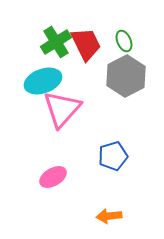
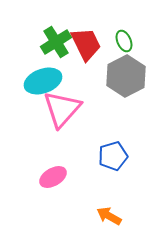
orange arrow: rotated 35 degrees clockwise
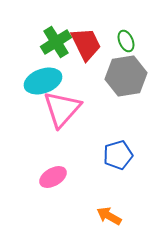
green ellipse: moved 2 px right
gray hexagon: rotated 18 degrees clockwise
blue pentagon: moved 5 px right, 1 px up
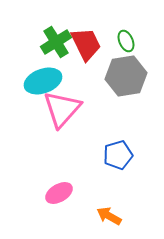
pink ellipse: moved 6 px right, 16 px down
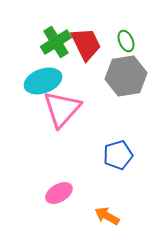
orange arrow: moved 2 px left
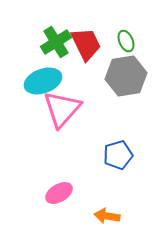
orange arrow: rotated 20 degrees counterclockwise
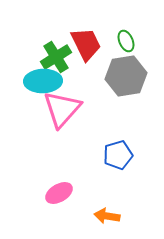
green cross: moved 15 px down
cyan ellipse: rotated 18 degrees clockwise
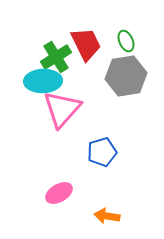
blue pentagon: moved 16 px left, 3 px up
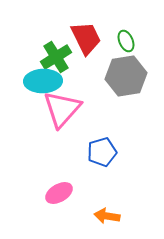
red trapezoid: moved 6 px up
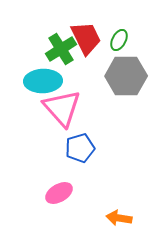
green ellipse: moved 7 px left, 1 px up; rotated 50 degrees clockwise
green cross: moved 5 px right, 8 px up
gray hexagon: rotated 9 degrees clockwise
pink triangle: moved 1 px up; rotated 24 degrees counterclockwise
blue pentagon: moved 22 px left, 4 px up
orange arrow: moved 12 px right, 2 px down
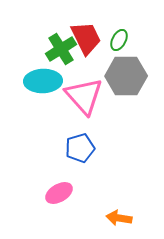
pink triangle: moved 22 px right, 12 px up
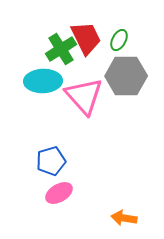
blue pentagon: moved 29 px left, 13 px down
orange arrow: moved 5 px right
